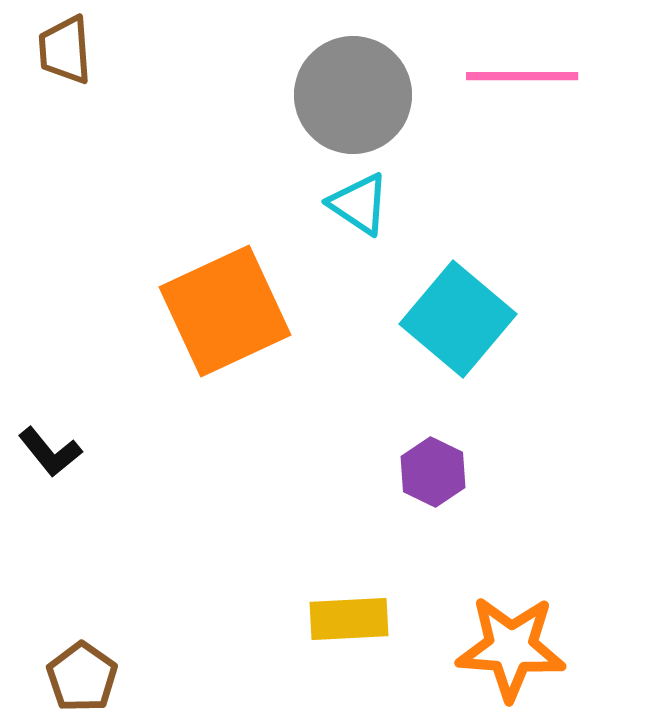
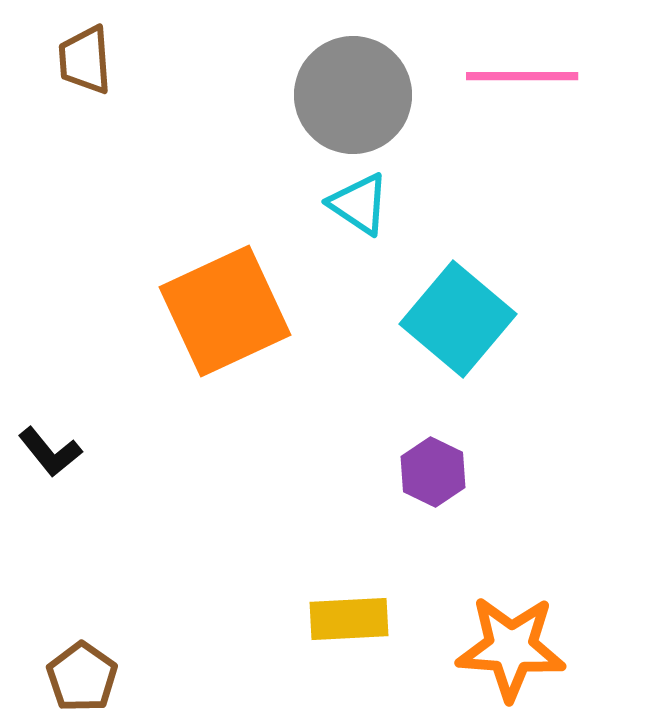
brown trapezoid: moved 20 px right, 10 px down
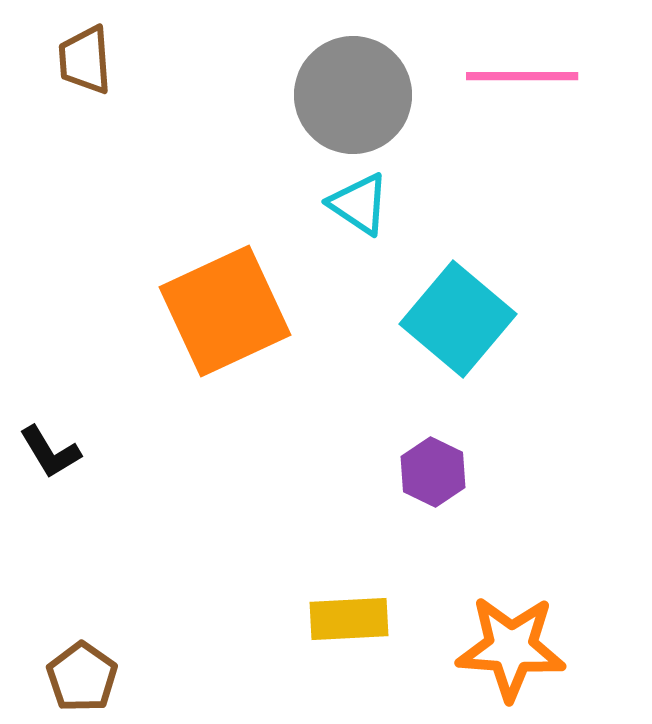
black L-shape: rotated 8 degrees clockwise
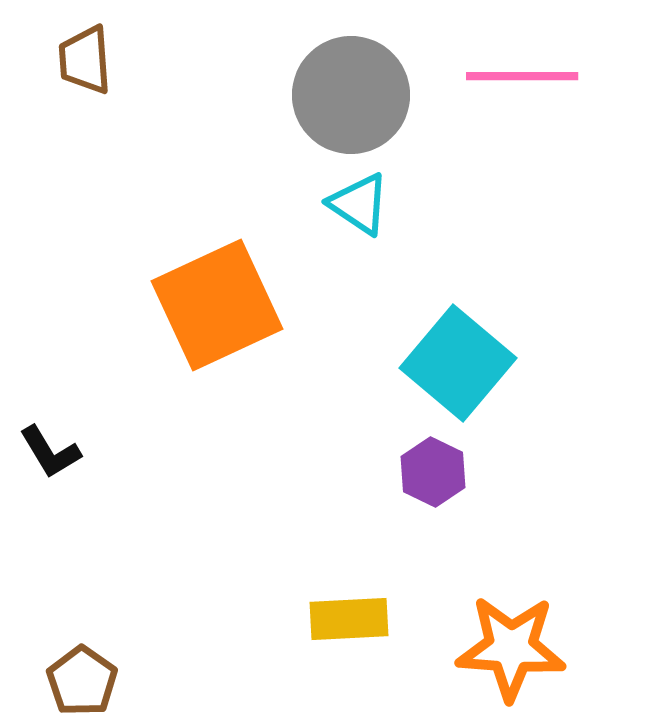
gray circle: moved 2 px left
orange square: moved 8 px left, 6 px up
cyan square: moved 44 px down
brown pentagon: moved 4 px down
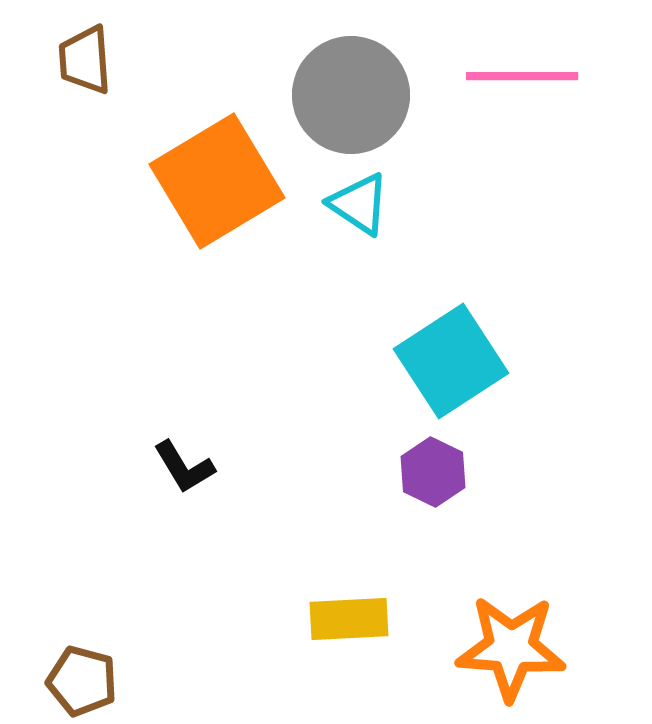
orange square: moved 124 px up; rotated 6 degrees counterclockwise
cyan square: moved 7 px left, 2 px up; rotated 17 degrees clockwise
black L-shape: moved 134 px right, 15 px down
brown pentagon: rotated 20 degrees counterclockwise
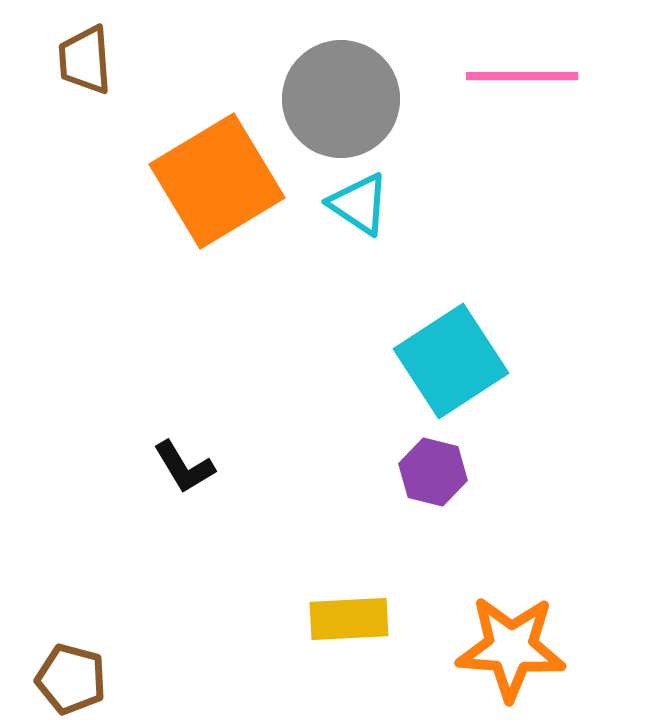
gray circle: moved 10 px left, 4 px down
purple hexagon: rotated 12 degrees counterclockwise
brown pentagon: moved 11 px left, 2 px up
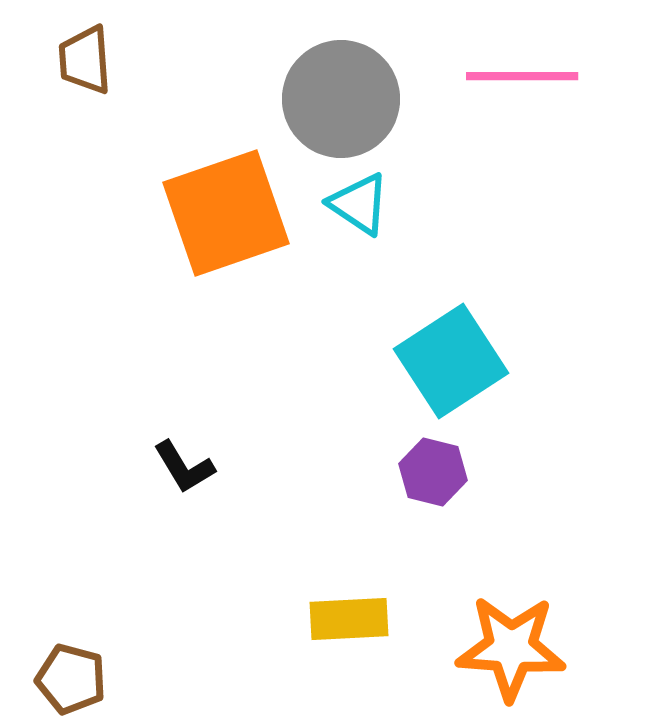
orange square: moved 9 px right, 32 px down; rotated 12 degrees clockwise
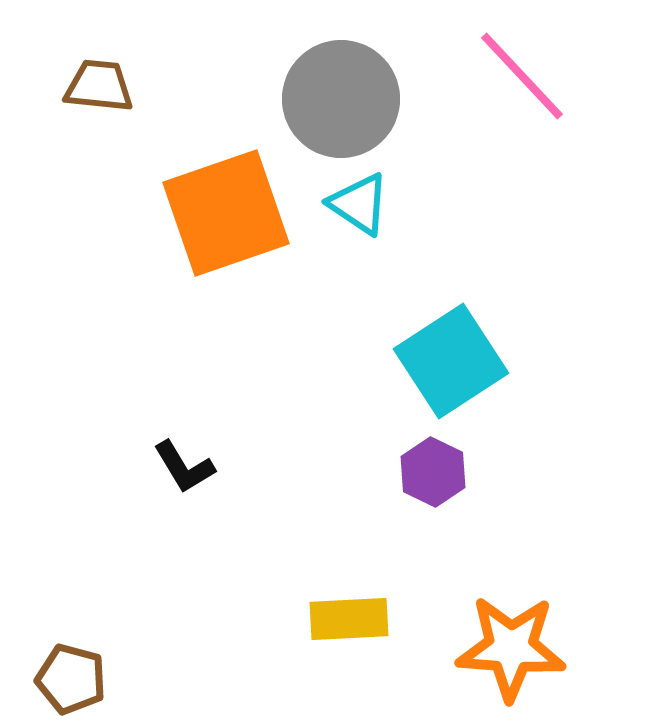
brown trapezoid: moved 14 px right, 26 px down; rotated 100 degrees clockwise
pink line: rotated 47 degrees clockwise
purple hexagon: rotated 12 degrees clockwise
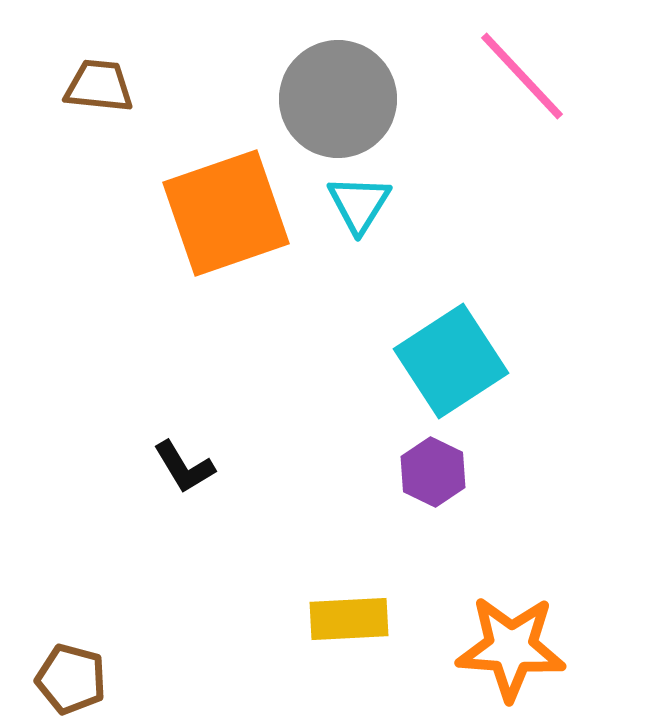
gray circle: moved 3 px left
cyan triangle: rotated 28 degrees clockwise
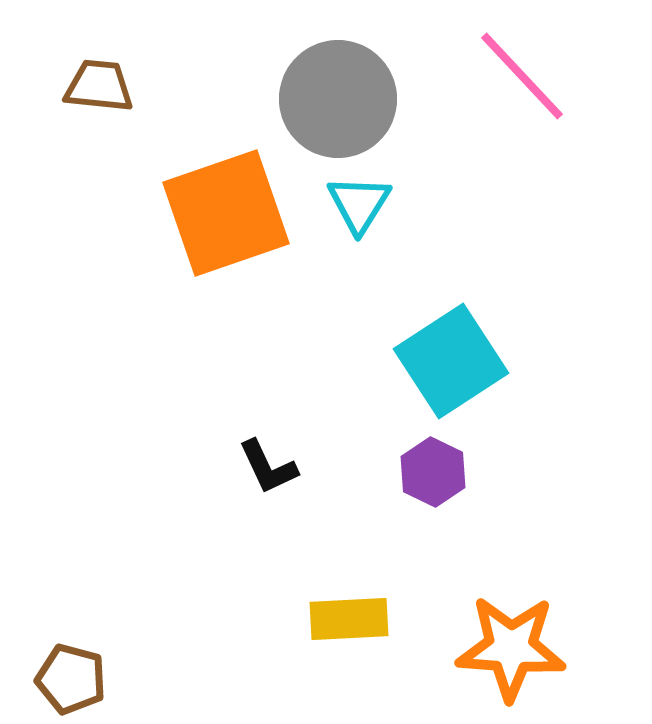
black L-shape: moved 84 px right; rotated 6 degrees clockwise
